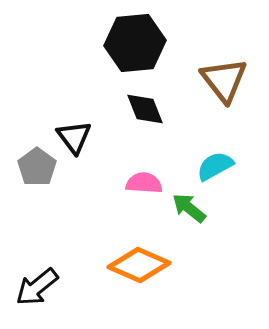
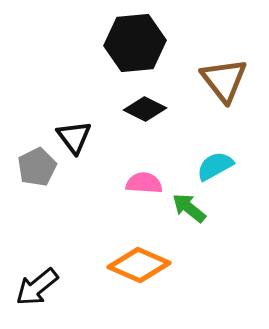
black diamond: rotated 42 degrees counterclockwise
gray pentagon: rotated 9 degrees clockwise
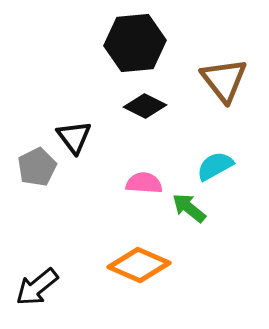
black diamond: moved 3 px up
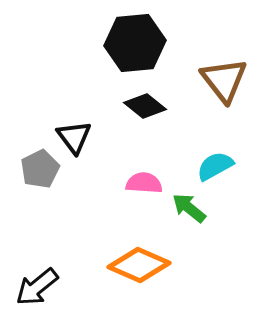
black diamond: rotated 12 degrees clockwise
gray pentagon: moved 3 px right, 2 px down
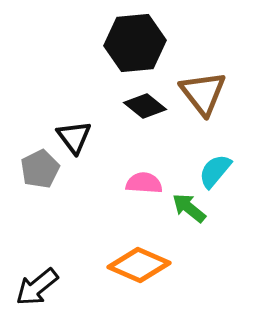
brown triangle: moved 21 px left, 13 px down
cyan semicircle: moved 5 px down; rotated 21 degrees counterclockwise
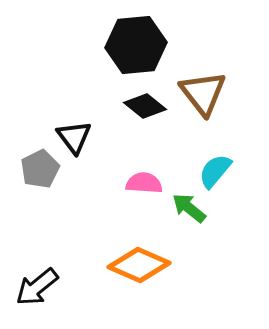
black hexagon: moved 1 px right, 2 px down
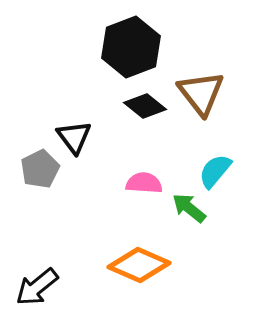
black hexagon: moved 5 px left, 2 px down; rotated 16 degrees counterclockwise
brown triangle: moved 2 px left
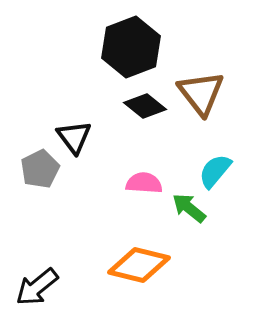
orange diamond: rotated 10 degrees counterclockwise
